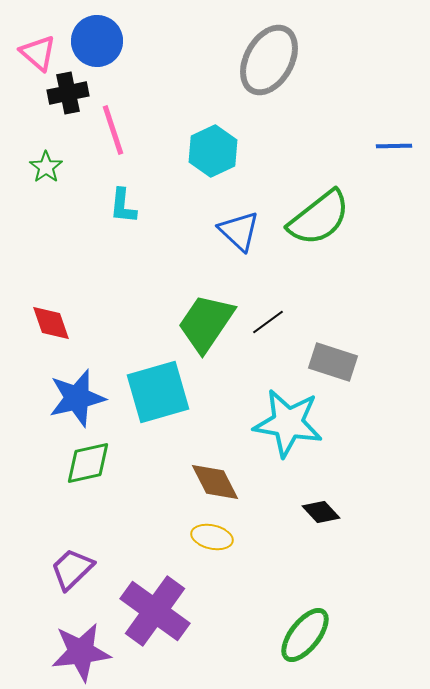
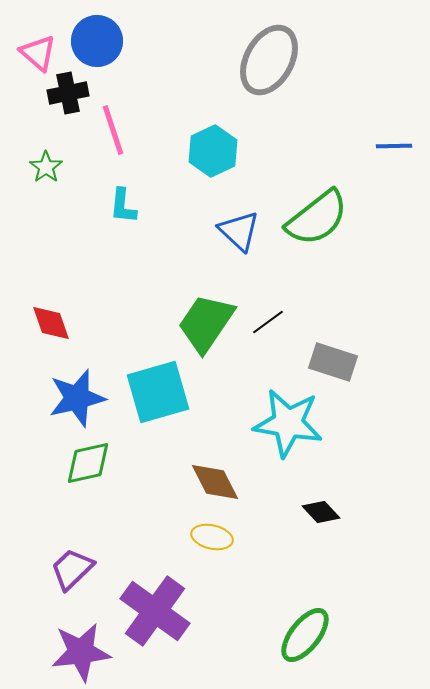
green semicircle: moved 2 px left
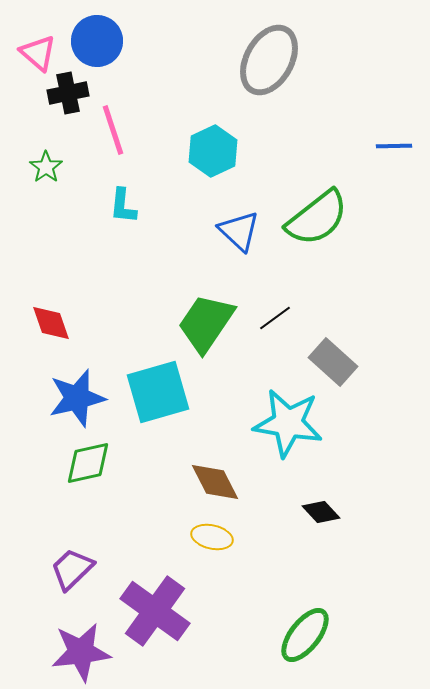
black line: moved 7 px right, 4 px up
gray rectangle: rotated 24 degrees clockwise
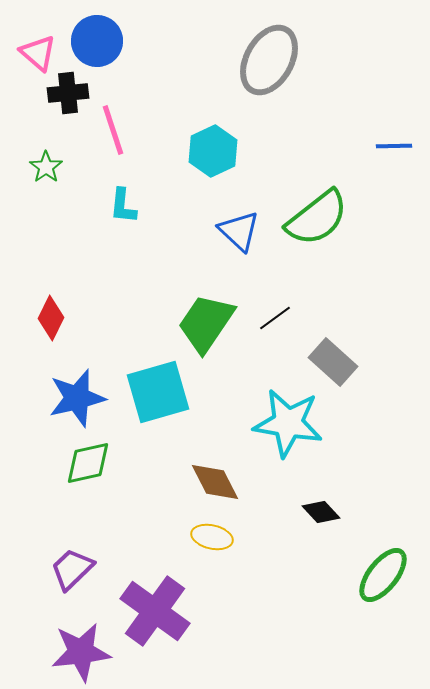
black cross: rotated 6 degrees clockwise
red diamond: moved 5 px up; rotated 45 degrees clockwise
green ellipse: moved 78 px right, 60 px up
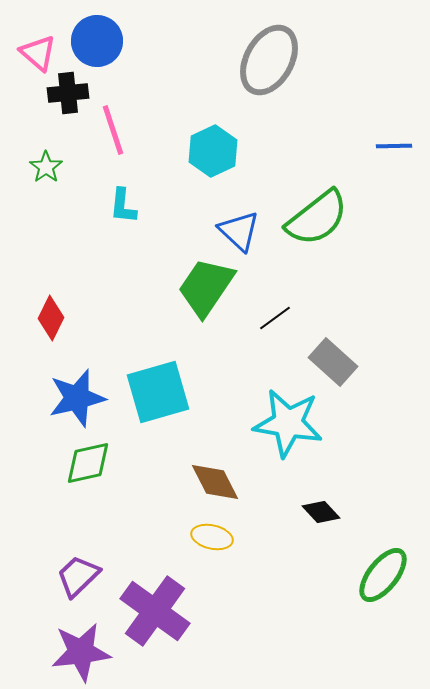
green trapezoid: moved 36 px up
purple trapezoid: moved 6 px right, 7 px down
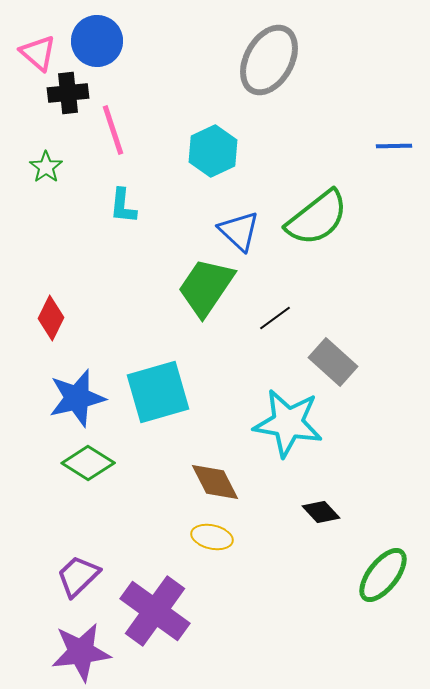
green diamond: rotated 45 degrees clockwise
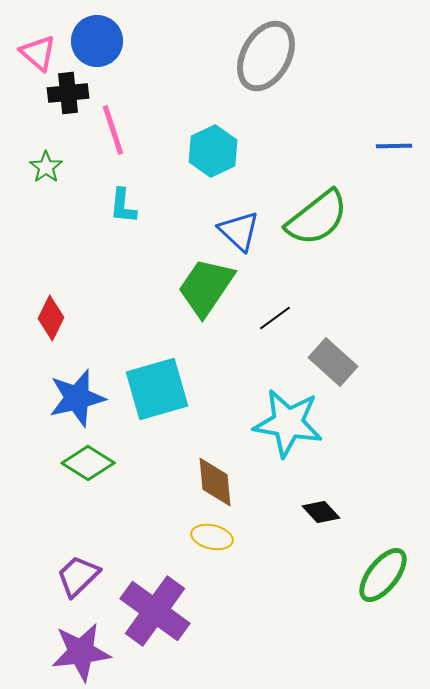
gray ellipse: moved 3 px left, 4 px up
cyan square: moved 1 px left, 3 px up
brown diamond: rotated 22 degrees clockwise
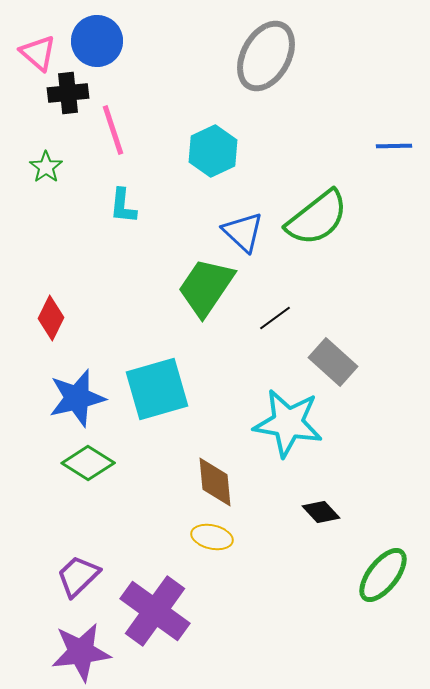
blue triangle: moved 4 px right, 1 px down
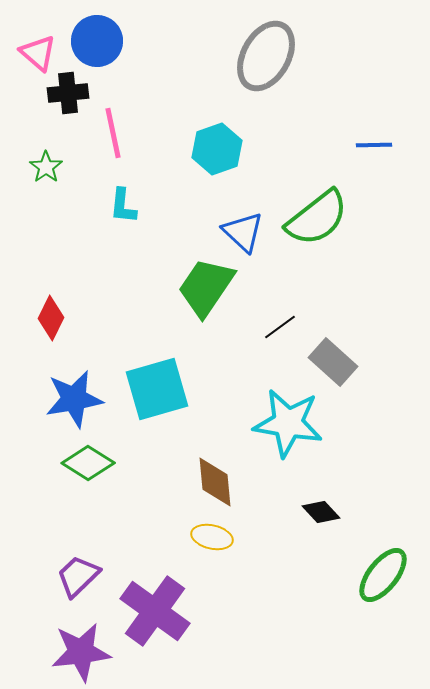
pink line: moved 3 px down; rotated 6 degrees clockwise
blue line: moved 20 px left, 1 px up
cyan hexagon: moved 4 px right, 2 px up; rotated 6 degrees clockwise
black line: moved 5 px right, 9 px down
blue star: moved 3 px left, 1 px down; rotated 4 degrees clockwise
